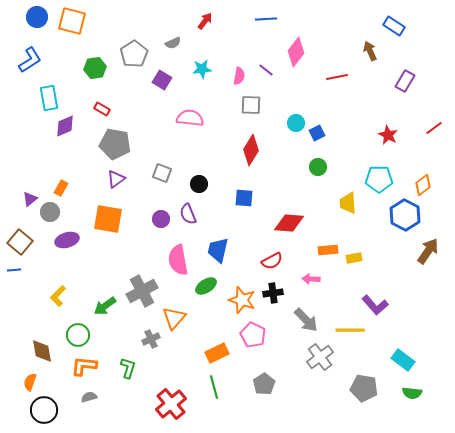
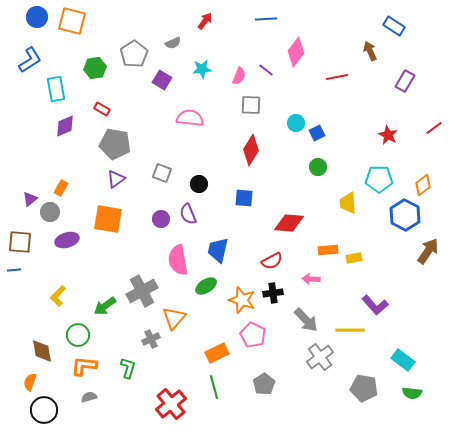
pink semicircle at (239, 76): rotated 12 degrees clockwise
cyan rectangle at (49, 98): moved 7 px right, 9 px up
brown square at (20, 242): rotated 35 degrees counterclockwise
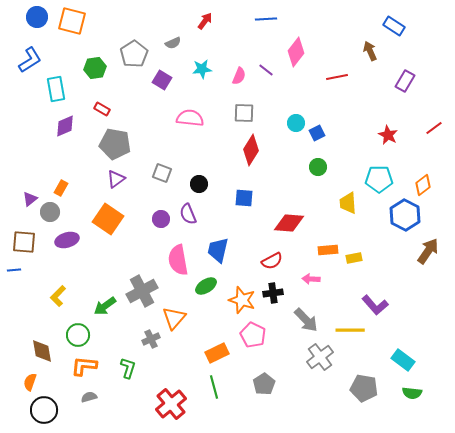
gray square at (251, 105): moved 7 px left, 8 px down
orange square at (108, 219): rotated 24 degrees clockwise
brown square at (20, 242): moved 4 px right
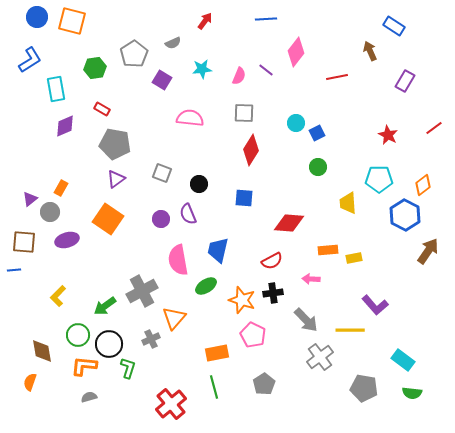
orange rectangle at (217, 353): rotated 15 degrees clockwise
black circle at (44, 410): moved 65 px right, 66 px up
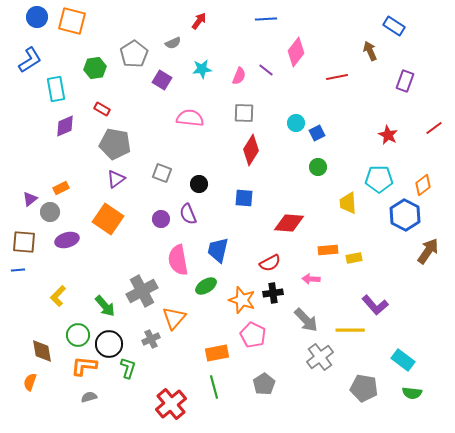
red arrow at (205, 21): moved 6 px left
purple rectangle at (405, 81): rotated 10 degrees counterclockwise
orange rectangle at (61, 188): rotated 35 degrees clockwise
red semicircle at (272, 261): moved 2 px left, 2 px down
blue line at (14, 270): moved 4 px right
green arrow at (105, 306): rotated 95 degrees counterclockwise
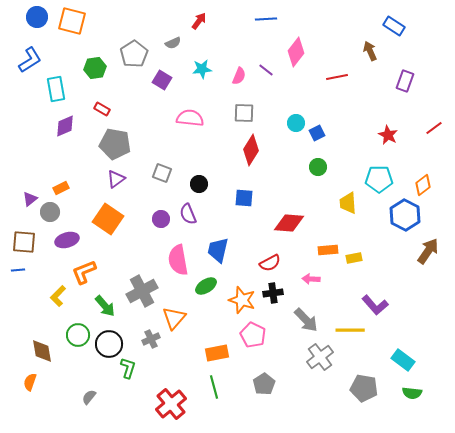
orange L-shape at (84, 366): moved 94 px up; rotated 28 degrees counterclockwise
gray semicircle at (89, 397): rotated 35 degrees counterclockwise
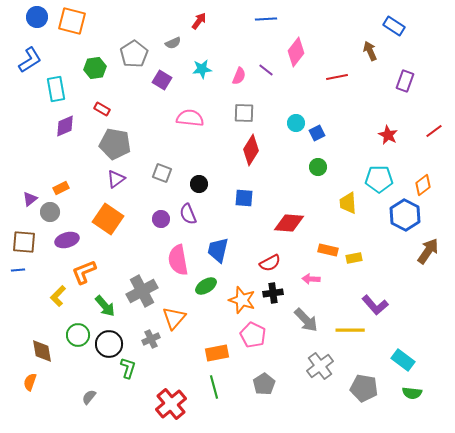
red line at (434, 128): moved 3 px down
orange rectangle at (328, 250): rotated 18 degrees clockwise
gray cross at (320, 357): moved 9 px down
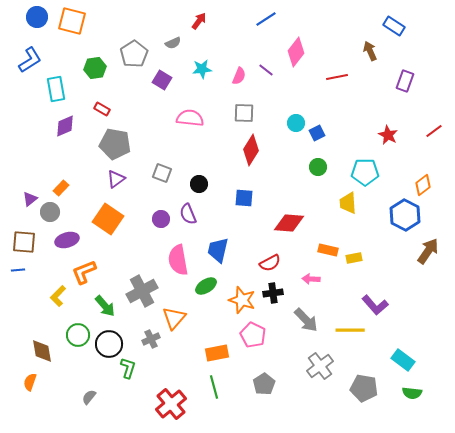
blue line at (266, 19): rotated 30 degrees counterclockwise
cyan pentagon at (379, 179): moved 14 px left, 7 px up
orange rectangle at (61, 188): rotated 21 degrees counterclockwise
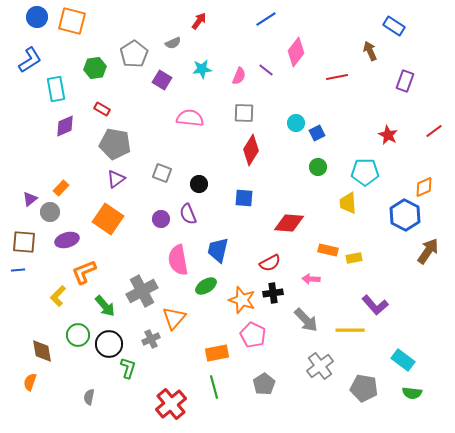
orange diamond at (423, 185): moved 1 px right, 2 px down; rotated 15 degrees clockwise
gray semicircle at (89, 397): rotated 28 degrees counterclockwise
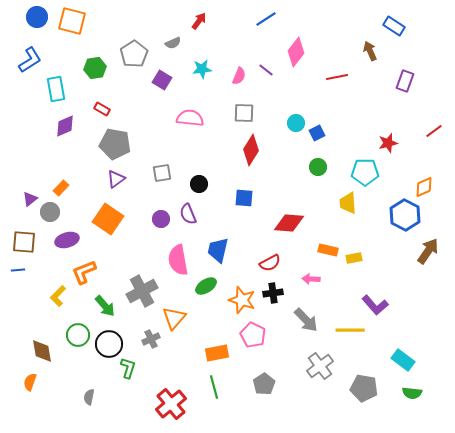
red star at (388, 135): moved 8 px down; rotated 30 degrees clockwise
gray square at (162, 173): rotated 30 degrees counterclockwise
